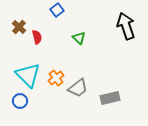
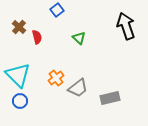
cyan triangle: moved 10 px left
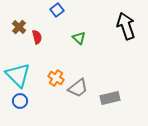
orange cross: rotated 21 degrees counterclockwise
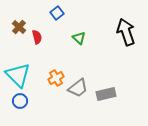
blue square: moved 3 px down
black arrow: moved 6 px down
orange cross: rotated 28 degrees clockwise
gray rectangle: moved 4 px left, 4 px up
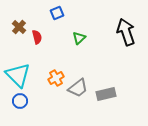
blue square: rotated 16 degrees clockwise
green triangle: rotated 32 degrees clockwise
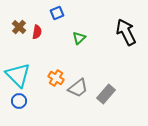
black arrow: rotated 8 degrees counterclockwise
red semicircle: moved 5 px up; rotated 24 degrees clockwise
orange cross: rotated 28 degrees counterclockwise
gray rectangle: rotated 36 degrees counterclockwise
blue circle: moved 1 px left
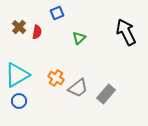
cyan triangle: moved 1 px left; rotated 44 degrees clockwise
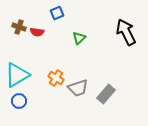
brown cross: rotated 24 degrees counterclockwise
red semicircle: rotated 88 degrees clockwise
gray trapezoid: rotated 20 degrees clockwise
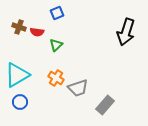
black arrow: rotated 136 degrees counterclockwise
green triangle: moved 23 px left, 7 px down
gray rectangle: moved 1 px left, 11 px down
blue circle: moved 1 px right, 1 px down
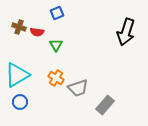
green triangle: rotated 16 degrees counterclockwise
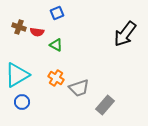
black arrow: moved 1 px left, 2 px down; rotated 20 degrees clockwise
green triangle: rotated 32 degrees counterclockwise
gray trapezoid: moved 1 px right
blue circle: moved 2 px right
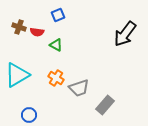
blue square: moved 1 px right, 2 px down
blue circle: moved 7 px right, 13 px down
